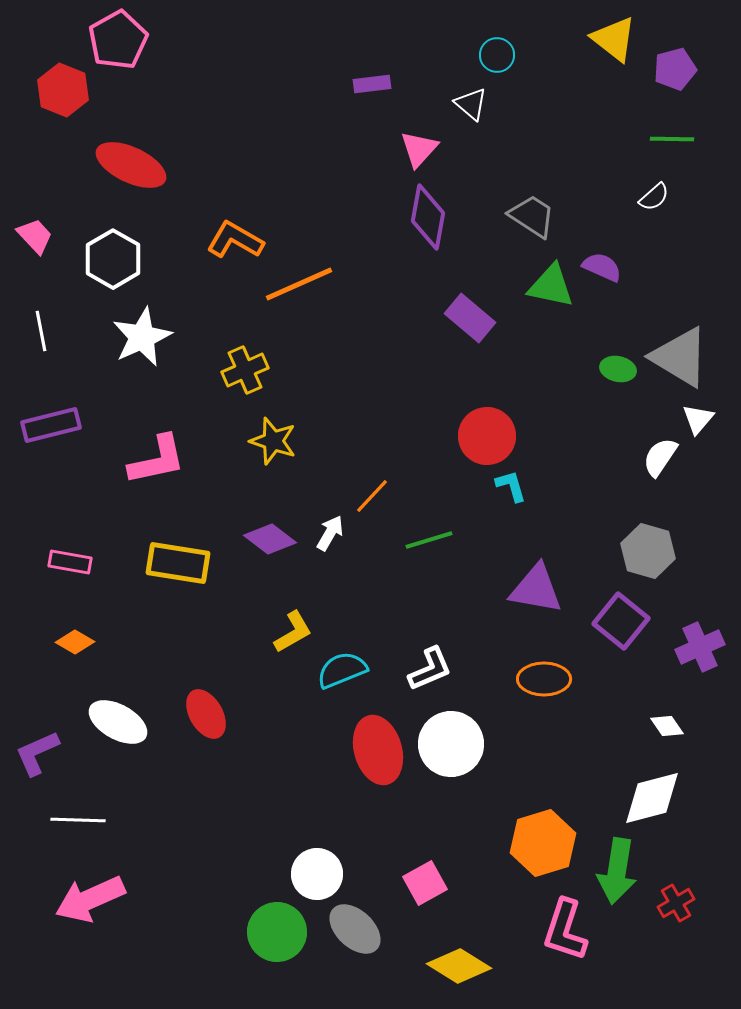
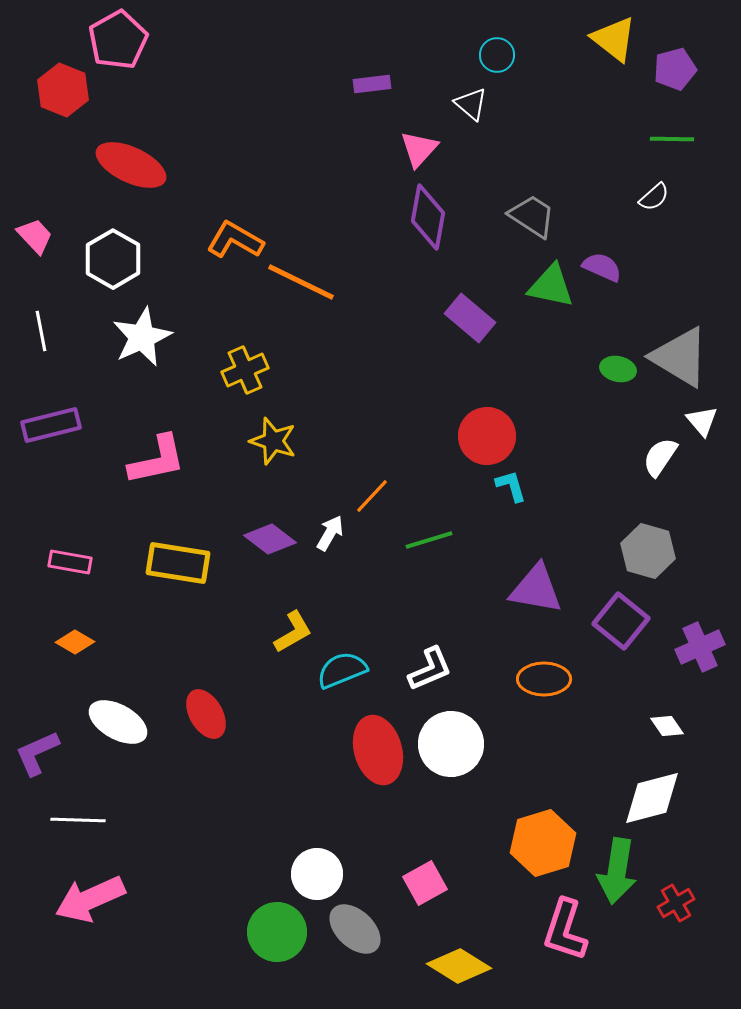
orange line at (299, 284): moved 2 px right, 2 px up; rotated 50 degrees clockwise
white triangle at (698, 419): moved 4 px right, 2 px down; rotated 20 degrees counterclockwise
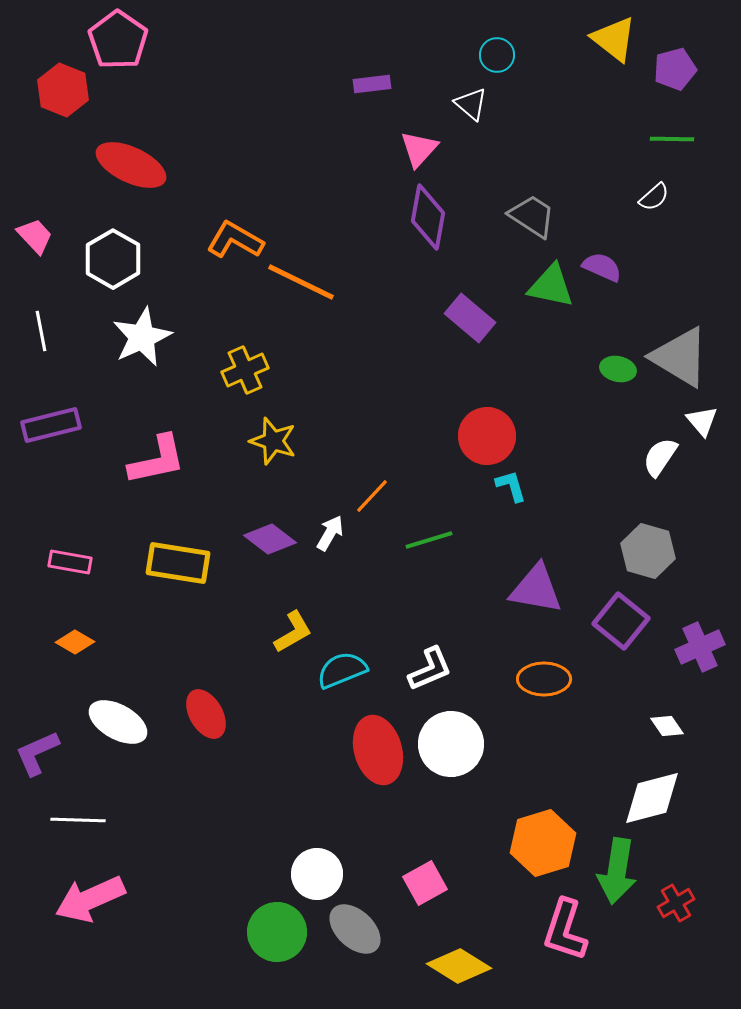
pink pentagon at (118, 40): rotated 8 degrees counterclockwise
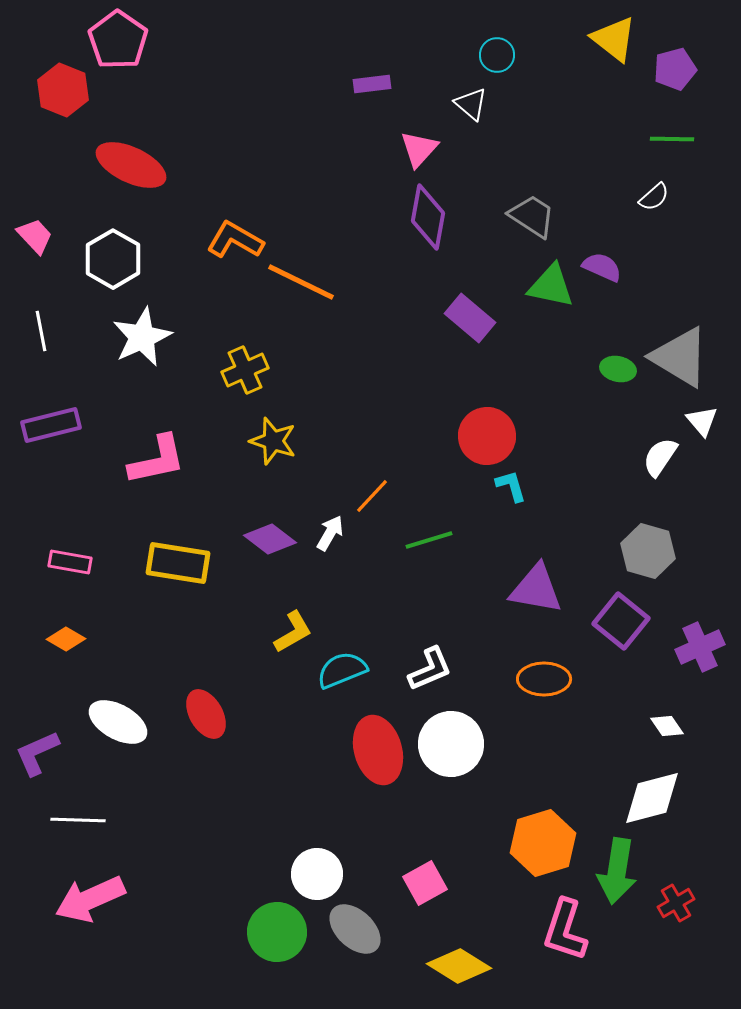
orange diamond at (75, 642): moved 9 px left, 3 px up
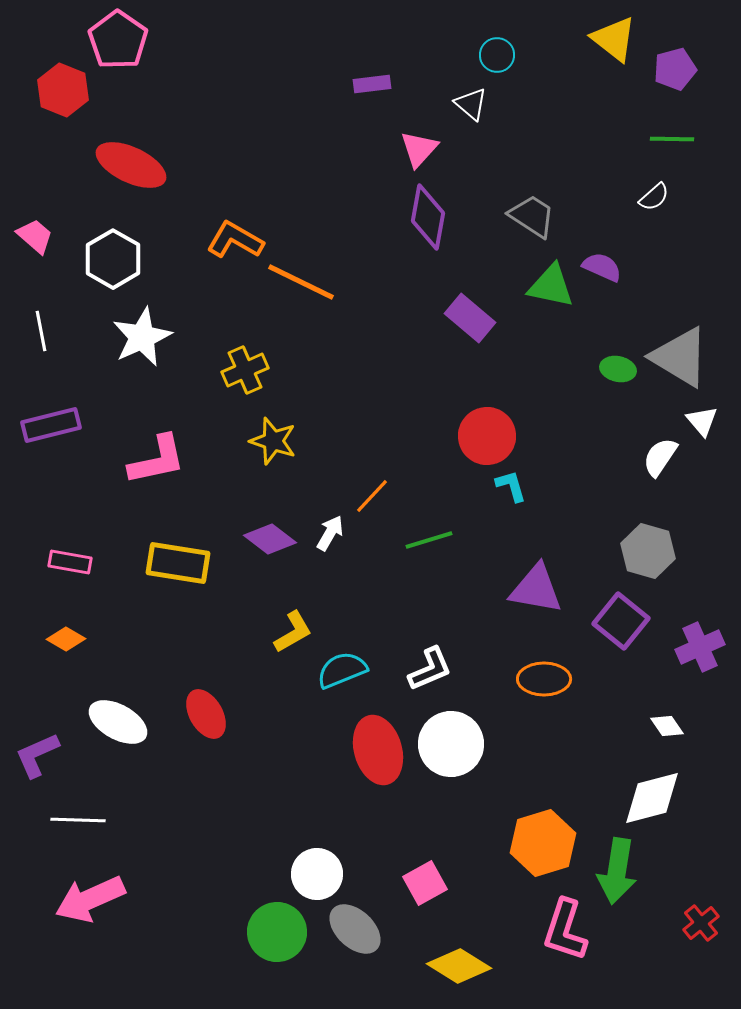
pink trapezoid at (35, 236): rotated 6 degrees counterclockwise
purple L-shape at (37, 753): moved 2 px down
red cross at (676, 903): moved 25 px right, 20 px down; rotated 9 degrees counterclockwise
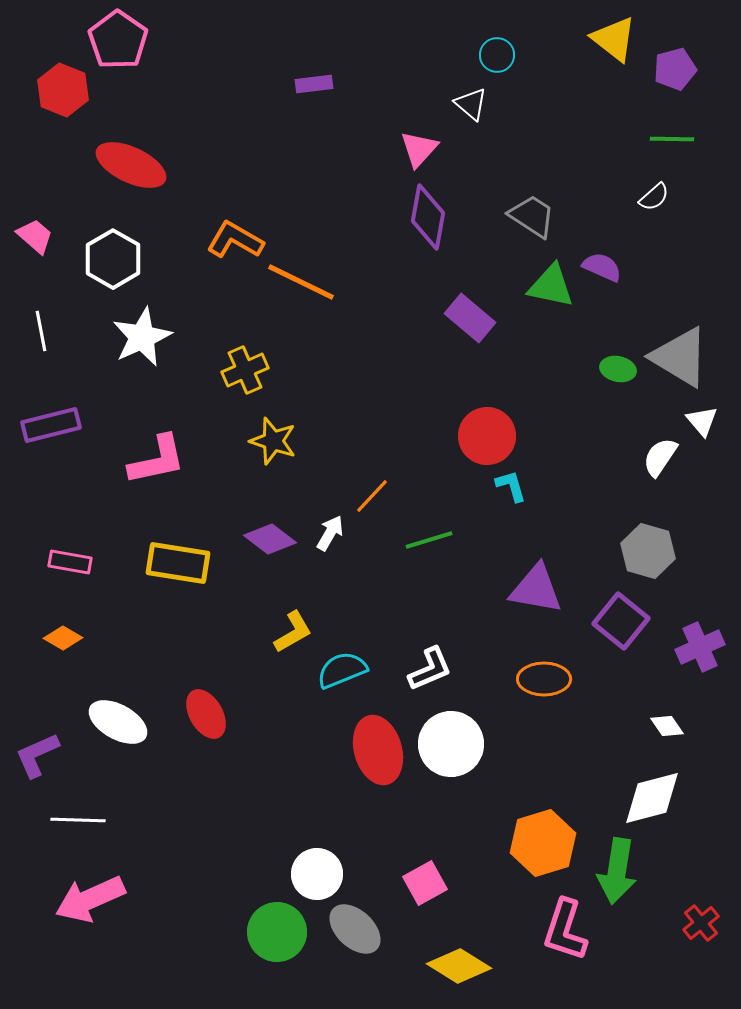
purple rectangle at (372, 84): moved 58 px left
orange diamond at (66, 639): moved 3 px left, 1 px up
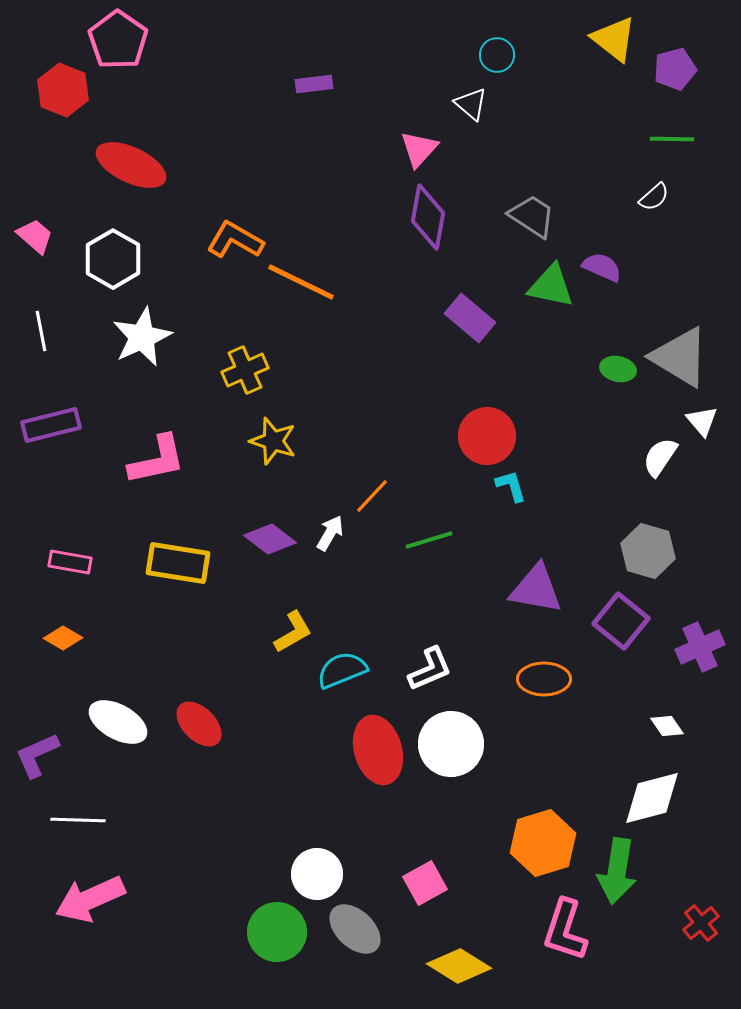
red ellipse at (206, 714): moved 7 px left, 10 px down; rotated 15 degrees counterclockwise
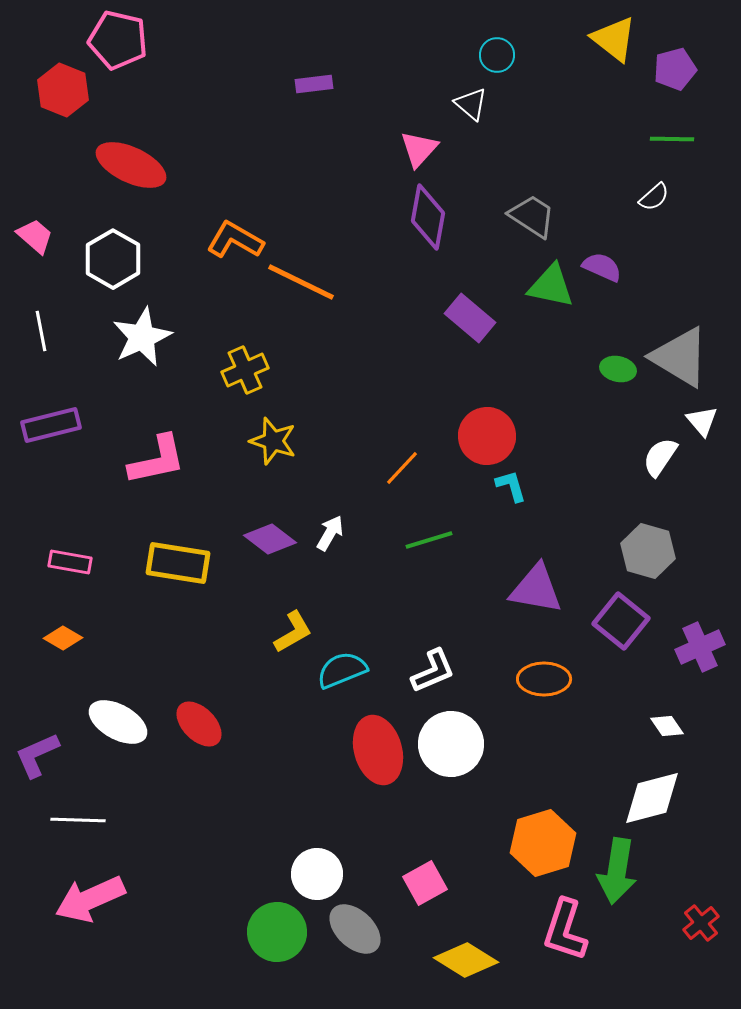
pink pentagon at (118, 40): rotated 22 degrees counterclockwise
orange line at (372, 496): moved 30 px right, 28 px up
white L-shape at (430, 669): moved 3 px right, 2 px down
yellow diamond at (459, 966): moved 7 px right, 6 px up
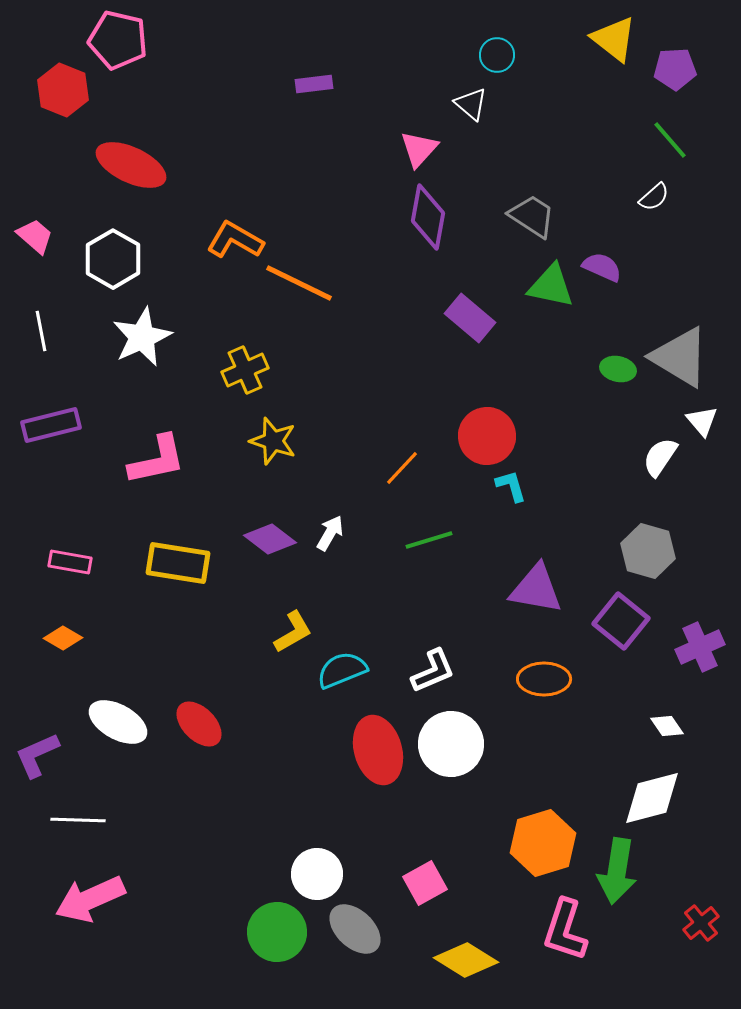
purple pentagon at (675, 69): rotated 12 degrees clockwise
green line at (672, 139): moved 2 px left, 1 px down; rotated 48 degrees clockwise
orange line at (301, 282): moved 2 px left, 1 px down
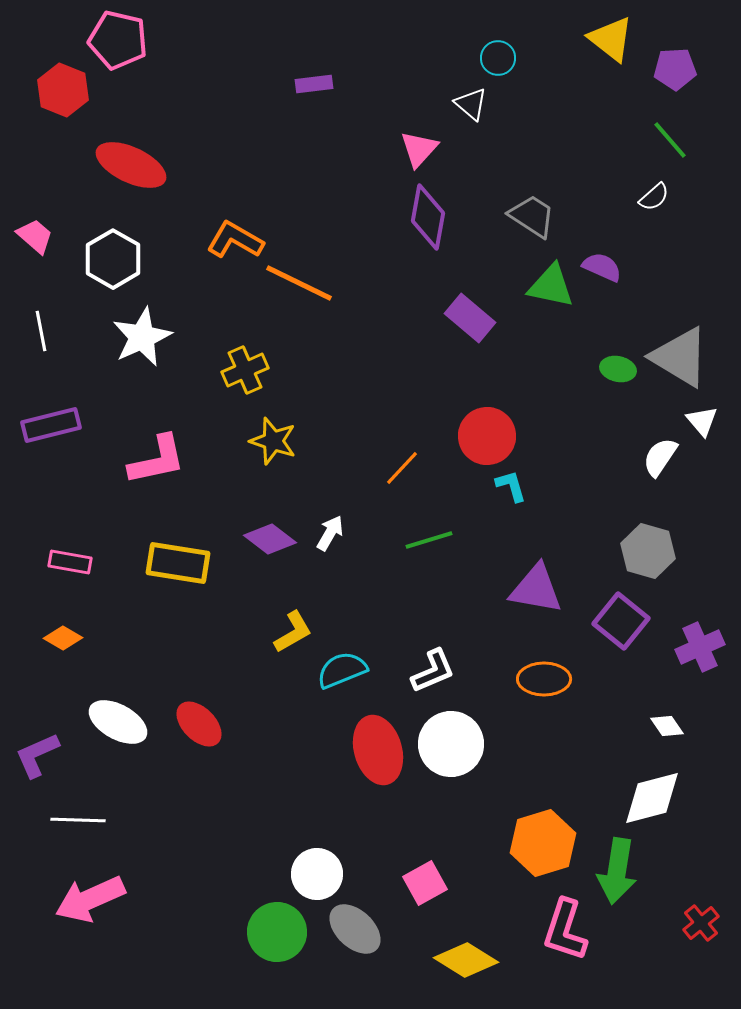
yellow triangle at (614, 39): moved 3 px left
cyan circle at (497, 55): moved 1 px right, 3 px down
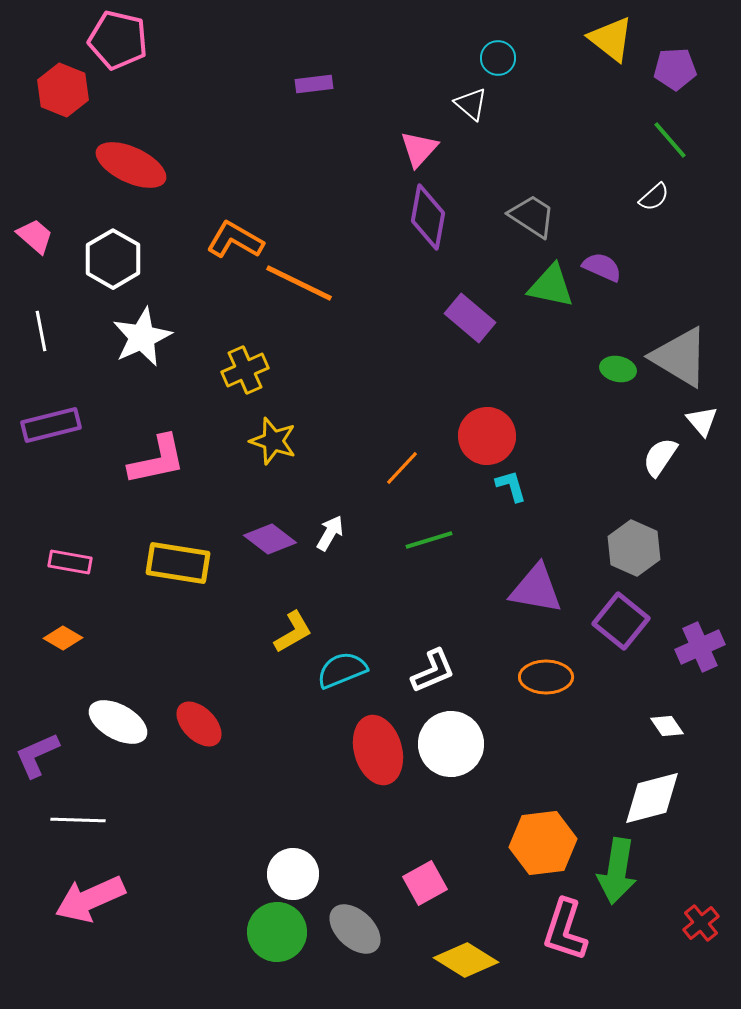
gray hexagon at (648, 551): moved 14 px left, 3 px up; rotated 8 degrees clockwise
orange ellipse at (544, 679): moved 2 px right, 2 px up
orange hexagon at (543, 843): rotated 10 degrees clockwise
white circle at (317, 874): moved 24 px left
